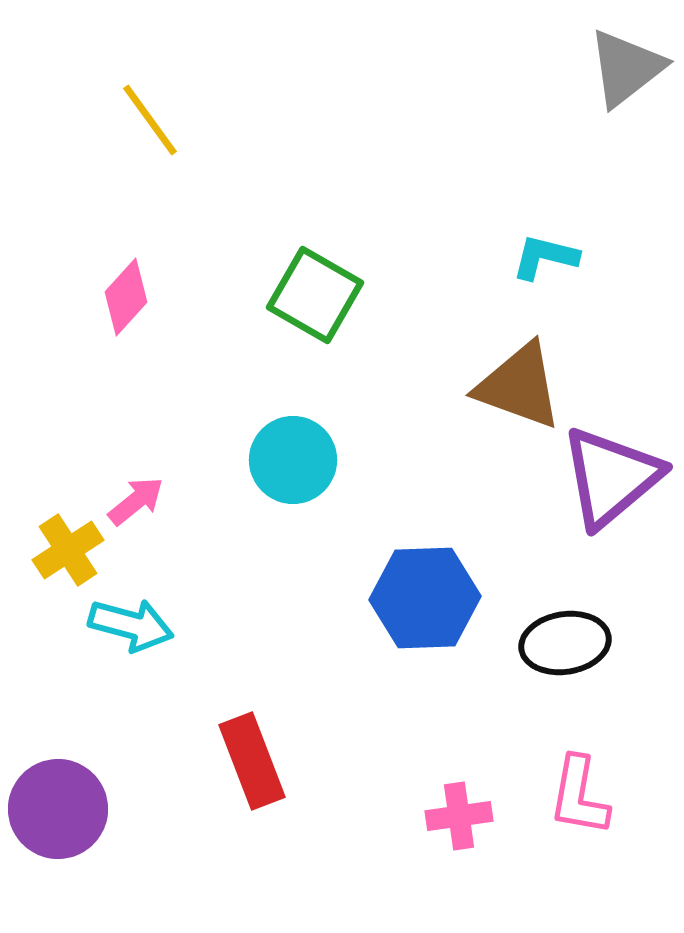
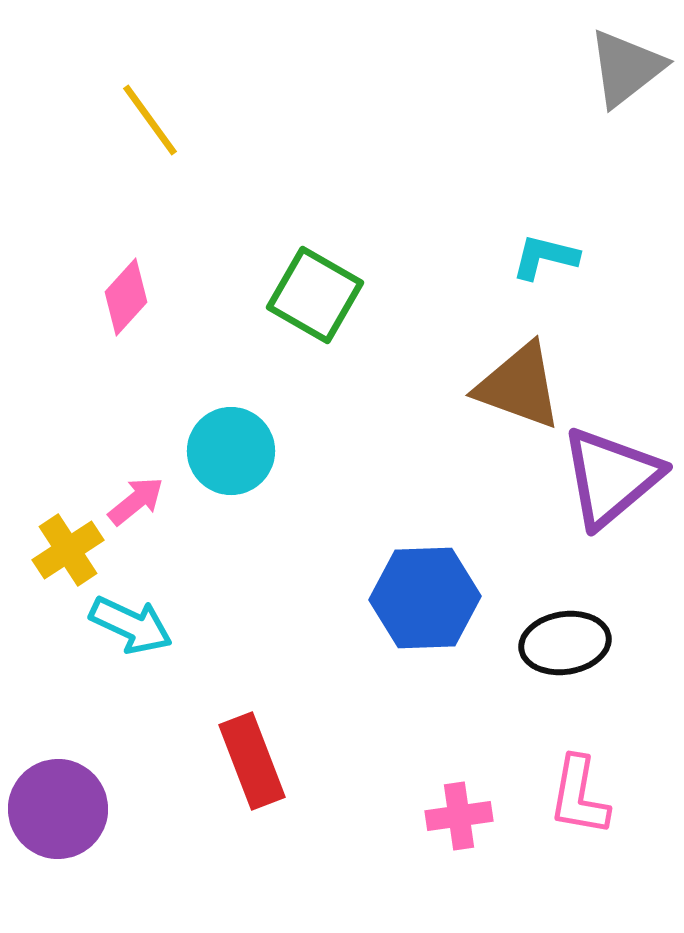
cyan circle: moved 62 px left, 9 px up
cyan arrow: rotated 10 degrees clockwise
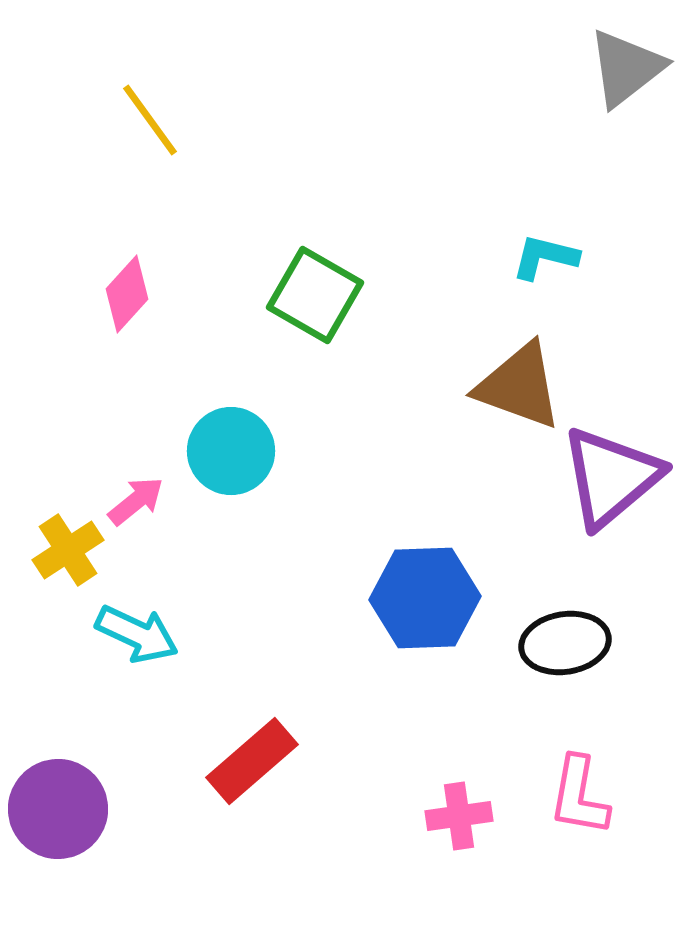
pink diamond: moved 1 px right, 3 px up
cyan arrow: moved 6 px right, 9 px down
red rectangle: rotated 70 degrees clockwise
